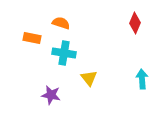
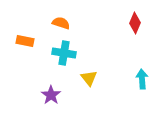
orange rectangle: moved 7 px left, 3 px down
purple star: rotated 24 degrees clockwise
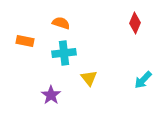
cyan cross: rotated 15 degrees counterclockwise
cyan arrow: moved 1 px right, 1 px down; rotated 132 degrees counterclockwise
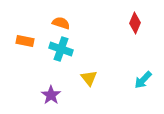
cyan cross: moved 3 px left, 4 px up; rotated 25 degrees clockwise
